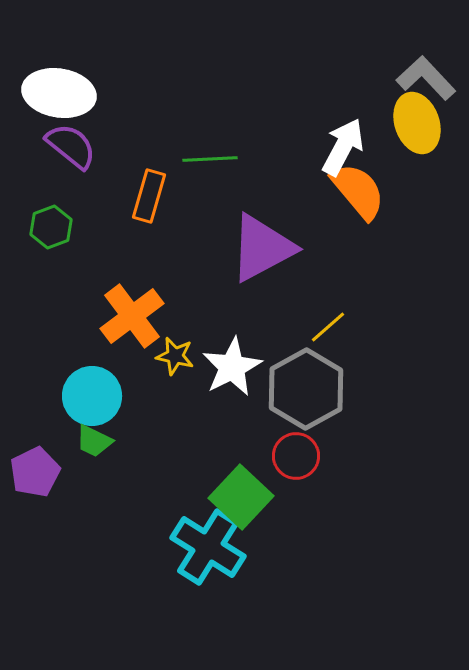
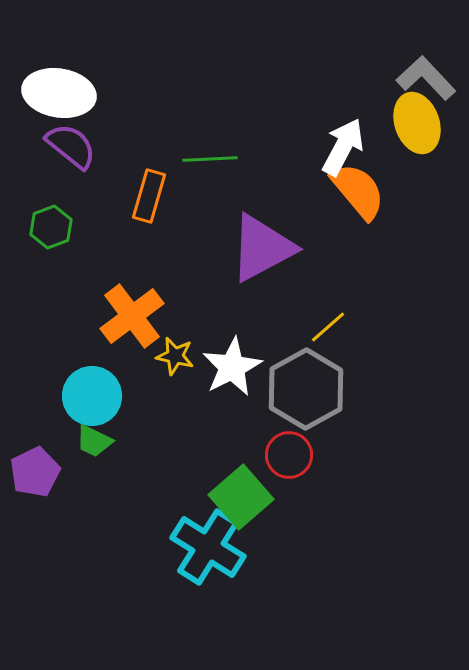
red circle: moved 7 px left, 1 px up
green square: rotated 6 degrees clockwise
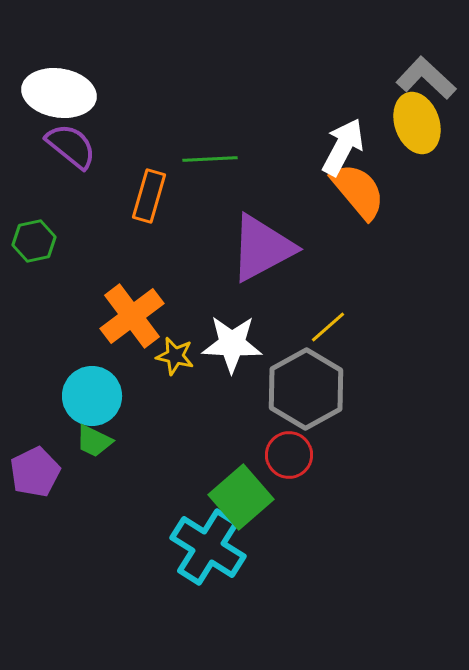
gray L-shape: rotated 4 degrees counterclockwise
green hexagon: moved 17 px left, 14 px down; rotated 9 degrees clockwise
white star: moved 23 px up; rotated 30 degrees clockwise
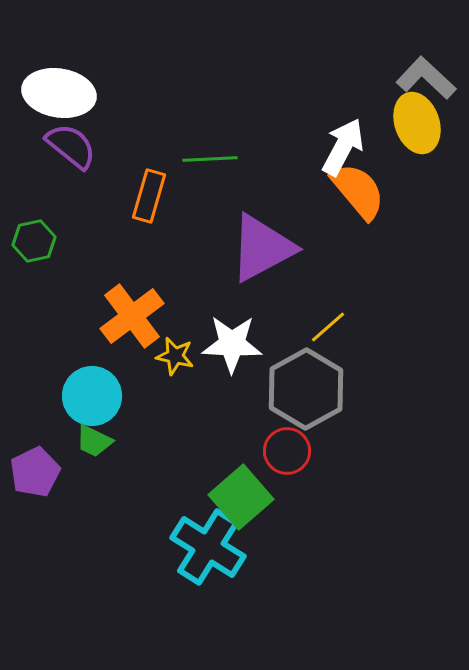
red circle: moved 2 px left, 4 px up
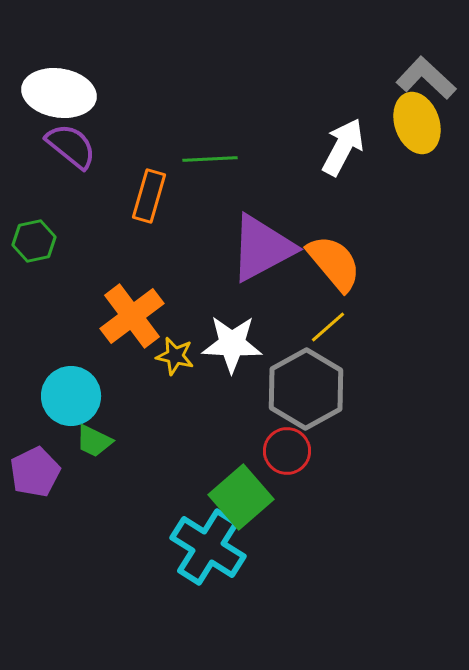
orange semicircle: moved 24 px left, 72 px down
cyan circle: moved 21 px left
